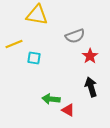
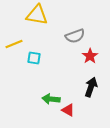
black arrow: rotated 36 degrees clockwise
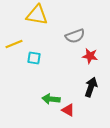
red star: rotated 28 degrees counterclockwise
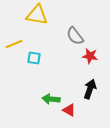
gray semicircle: rotated 72 degrees clockwise
black arrow: moved 1 px left, 2 px down
red triangle: moved 1 px right
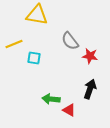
gray semicircle: moved 5 px left, 5 px down
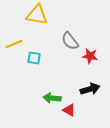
black arrow: rotated 54 degrees clockwise
green arrow: moved 1 px right, 1 px up
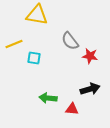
green arrow: moved 4 px left
red triangle: moved 3 px right, 1 px up; rotated 24 degrees counterclockwise
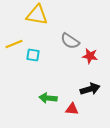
gray semicircle: rotated 18 degrees counterclockwise
cyan square: moved 1 px left, 3 px up
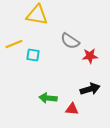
red star: rotated 14 degrees counterclockwise
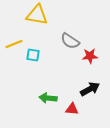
black arrow: rotated 12 degrees counterclockwise
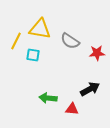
yellow triangle: moved 3 px right, 14 px down
yellow line: moved 2 px right, 3 px up; rotated 42 degrees counterclockwise
red star: moved 7 px right, 3 px up
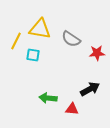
gray semicircle: moved 1 px right, 2 px up
